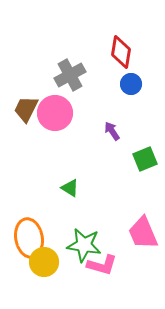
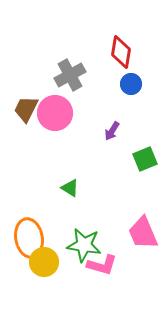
purple arrow: rotated 114 degrees counterclockwise
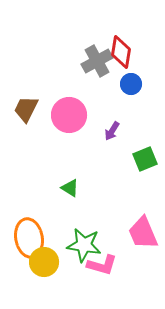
gray cross: moved 27 px right, 14 px up
pink circle: moved 14 px right, 2 px down
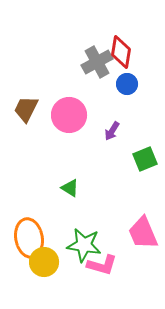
gray cross: moved 1 px down
blue circle: moved 4 px left
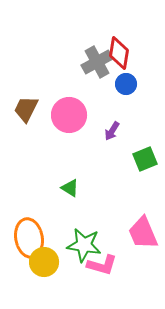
red diamond: moved 2 px left, 1 px down
blue circle: moved 1 px left
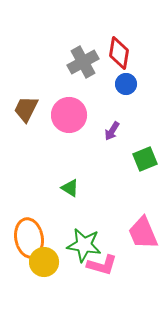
gray cross: moved 14 px left
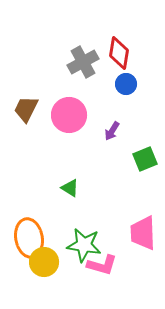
pink trapezoid: rotated 21 degrees clockwise
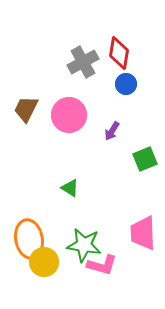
orange ellipse: moved 1 px down
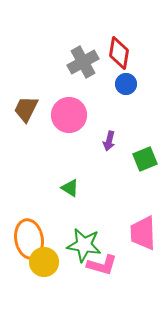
purple arrow: moved 3 px left, 10 px down; rotated 18 degrees counterclockwise
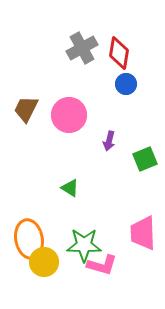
gray cross: moved 1 px left, 14 px up
green star: rotated 8 degrees counterclockwise
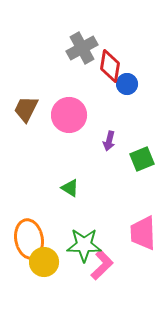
red diamond: moved 9 px left, 13 px down
blue circle: moved 1 px right
green square: moved 3 px left
pink L-shape: rotated 60 degrees counterclockwise
